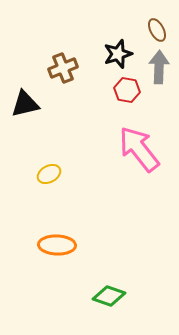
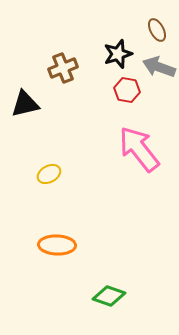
gray arrow: rotated 72 degrees counterclockwise
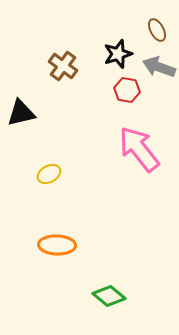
brown cross: moved 2 px up; rotated 32 degrees counterclockwise
black triangle: moved 4 px left, 9 px down
green diamond: rotated 20 degrees clockwise
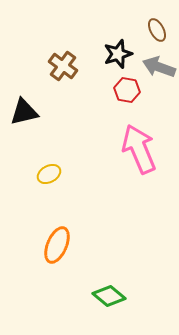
black triangle: moved 3 px right, 1 px up
pink arrow: rotated 15 degrees clockwise
orange ellipse: rotated 69 degrees counterclockwise
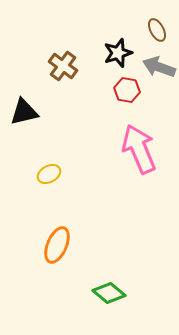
black star: moved 1 px up
green diamond: moved 3 px up
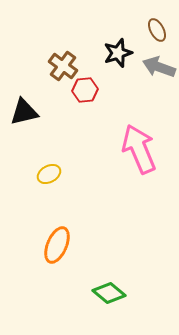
red hexagon: moved 42 px left; rotated 15 degrees counterclockwise
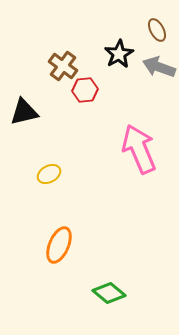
black star: moved 1 px right, 1 px down; rotated 12 degrees counterclockwise
orange ellipse: moved 2 px right
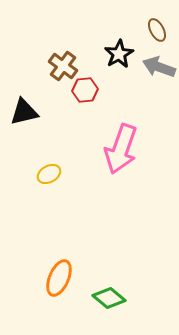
pink arrow: moved 18 px left; rotated 138 degrees counterclockwise
orange ellipse: moved 33 px down
green diamond: moved 5 px down
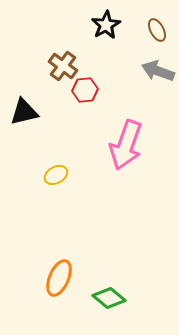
black star: moved 13 px left, 29 px up
gray arrow: moved 1 px left, 4 px down
pink arrow: moved 5 px right, 4 px up
yellow ellipse: moved 7 px right, 1 px down
